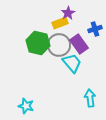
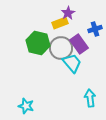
gray circle: moved 2 px right, 3 px down
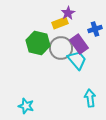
cyan trapezoid: moved 5 px right, 3 px up
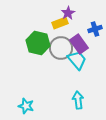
cyan arrow: moved 12 px left, 2 px down
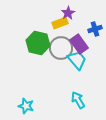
cyan arrow: rotated 24 degrees counterclockwise
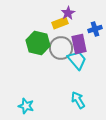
purple rectangle: rotated 24 degrees clockwise
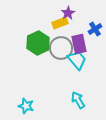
blue cross: rotated 16 degrees counterclockwise
green hexagon: rotated 20 degrees clockwise
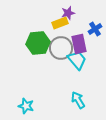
purple star: rotated 16 degrees clockwise
green hexagon: rotated 20 degrees clockwise
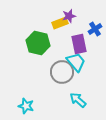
purple star: moved 1 px right, 3 px down
green hexagon: rotated 20 degrees clockwise
gray circle: moved 1 px right, 24 px down
cyan trapezoid: moved 1 px left, 2 px down
cyan arrow: rotated 18 degrees counterclockwise
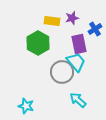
purple star: moved 3 px right, 2 px down
yellow rectangle: moved 8 px left, 2 px up; rotated 28 degrees clockwise
green hexagon: rotated 15 degrees clockwise
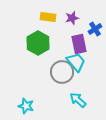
yellow rectangle: moved 4 px left, 4 px up
